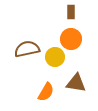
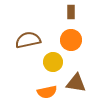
orange circle: moved 1 px down
brown semicircle: moved 1 px right, 9 px up
yellow circle: moved 2 px left, 5 px down
orange semicircle: moved 1 px right; rotated 48 degrees clockwise
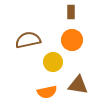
orange circle: moved 1 px right
brown triangle: moved 2 px right, 2 px down
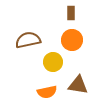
brown rectangle: moved 1 px down
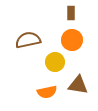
yellow circle: moved 2 px right
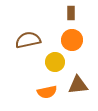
brown triangle: rotated 15 degrees counterclockwise
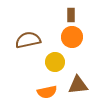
brown rectangle: moved 2 px down
orange circle: moved 3 px up
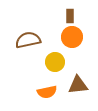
brown rectangle: moved 1 px left, 1 px down
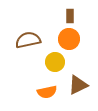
orange circle: moved 3 px left, 2 px down
brown triangle: rotated 20 degrees counterclockwise
